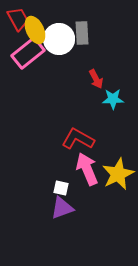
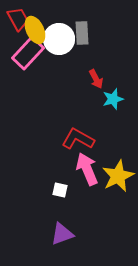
pink rectangle: rotated 8 degrees counterclockwise
cyan star: rotated 15 degrees counterclockwise
yellow star: moved 2 px down
white square: moved 1 px left, 2 px down
purple triangle: moved 26 px down
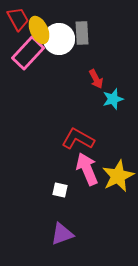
yellow ellipse: moved 4 px right
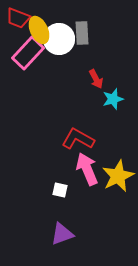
red trapezoid: moved 1 px up; rotated 140 degrees clockwise
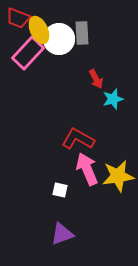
yellow star: rotated 16 degrees clockwise
